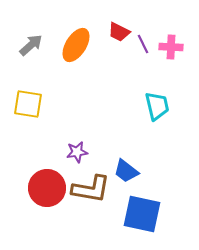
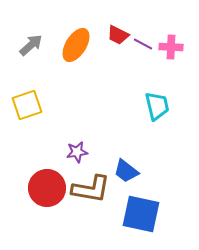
red trapezoid: moved 1 px left, 3 px down
purple line: rotated 36 degrees counterclockwise
yellow square: moved 1 px left, 1 px down; rotated 28 degrees counterclockwise
blue square: moved 1 px left
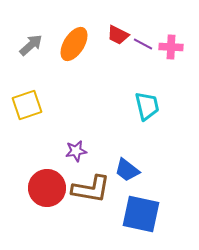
orange ellipse: moved 2 px left, 1 px up
cyan trapezoid: moved 10 px left
purple star: moved 1 px left, 1 px up
blue trapezoid: moved 1 px right, 1 px up
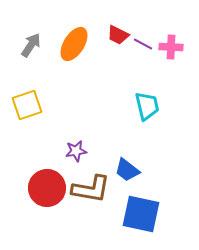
gray arrow: rotated 15 degrees counterclockwise
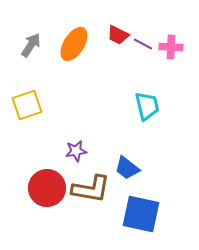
blue trapezoid: moved 2 px up
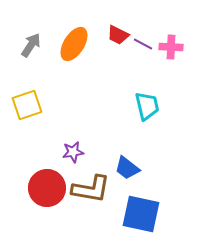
purple star: moved 3 px left, 1 px down
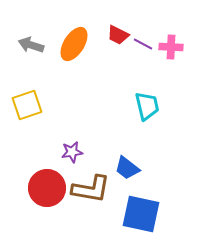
gray arrow: rotated 105 degrees counterclockwise
purple star: moved 1 px left
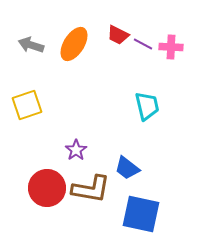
purple star: moved 4 px right, 2 px up; rotated 25 degrees counterclockwise
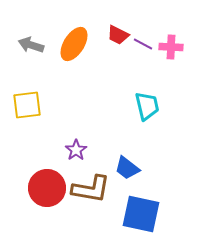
yellow square: rotated 12 degrees clockwise
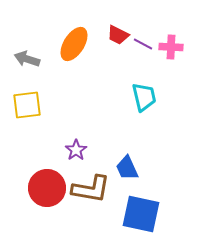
gray arrow: moved 4 px left, 14 px down
cyan trapezoid: moved 3 px left, 9 px up
blue trapezoid: rotated 28 degrees clockwise
